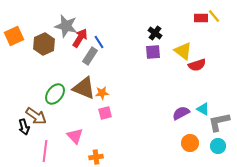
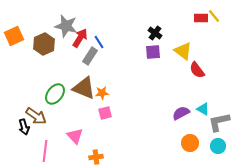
red semicircle: moved 5 px down; rotated 72 degrees clockwise
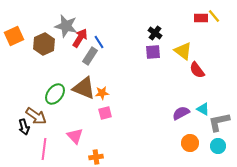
pink line: moved 1 px left, 2 px up
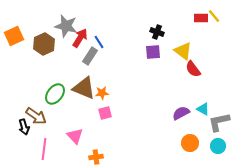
black cross: moved 2 px right, 1 px up; rotated 16 degrees counterclockwise
red semicircle: moved 4 px left, 1 px up
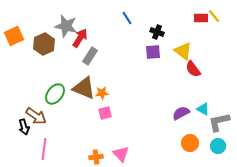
blue line: moved 28 px right, 24 px up
pink triangle: moved 46 px right, 18 px down
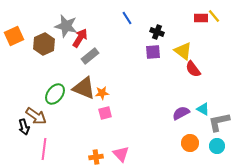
gray rectangle: rotated 18 degrees clockwise
cyan circle: moved 1 px left
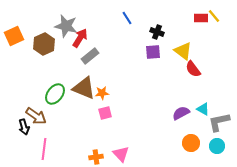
orange circle: moved 1 px right
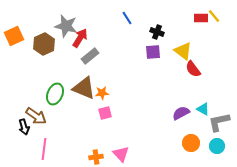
green ellipse: rotated 15 degrees counterclockwise
